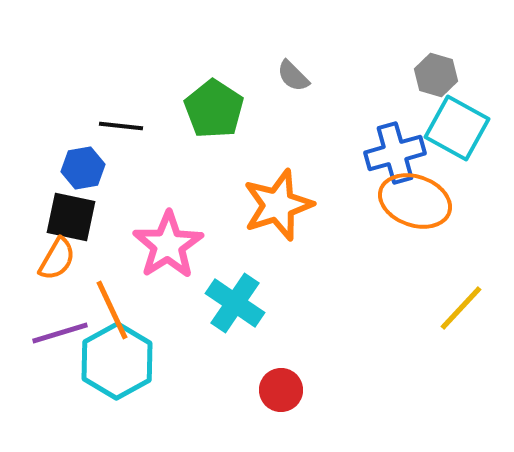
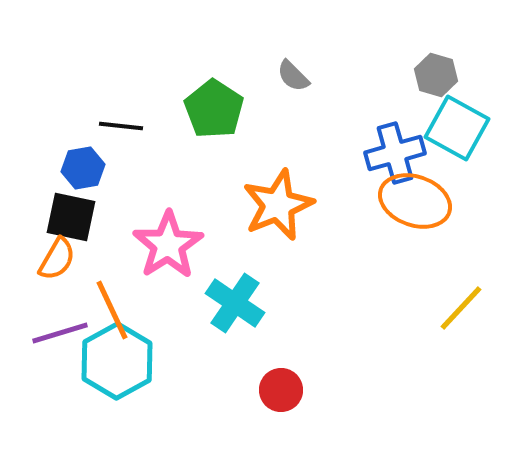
orange star: rotated 4 degrees counterclockwise
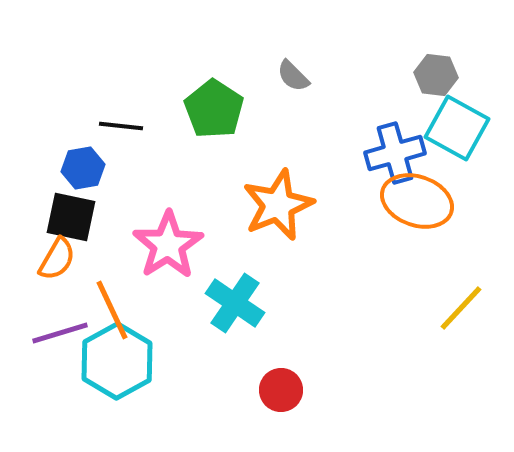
gray hexagon: rotated 9 degrees counterclockwise
orange ellipse: moved 2 px right
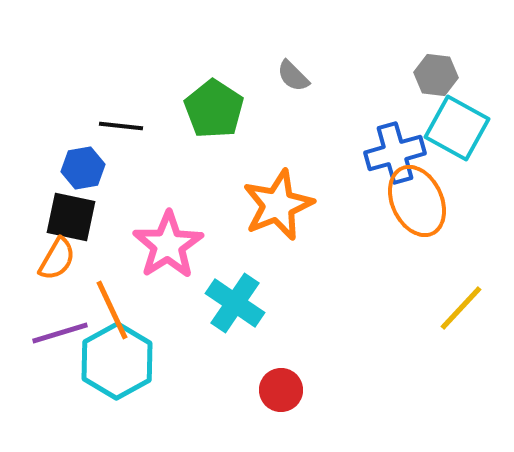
orange ellipse: rotated 46 degrees clockwise
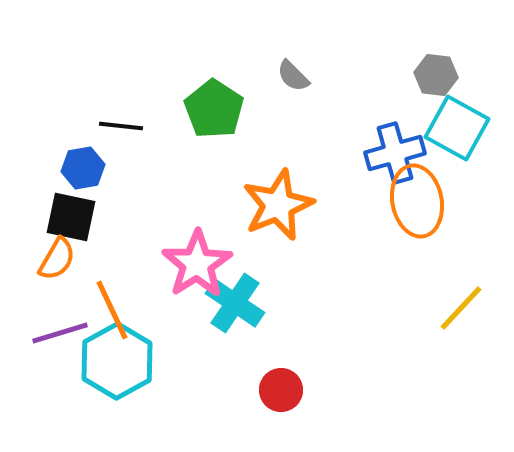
orange ellipse: rotated 14 degrees clockwise
pink star: moved 29 px right, 19 px down
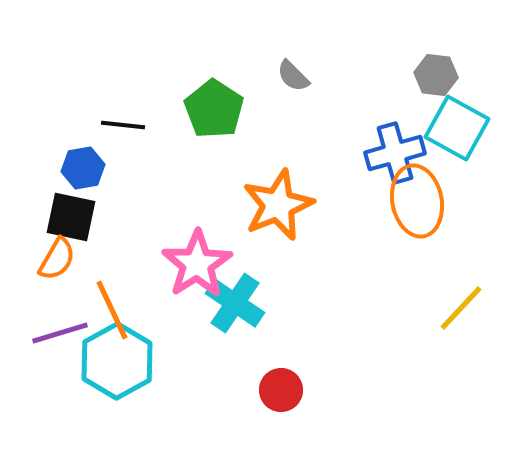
black line: moved 2 px right, 1 px up
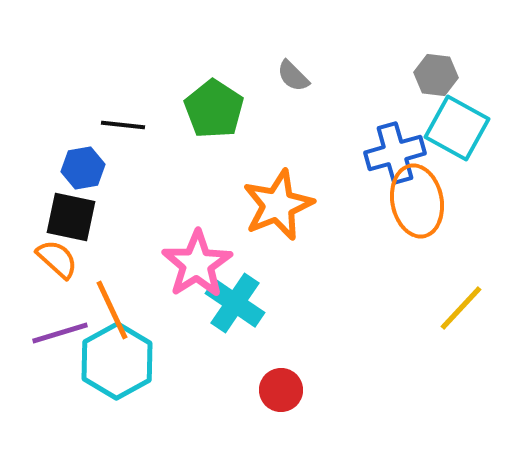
orange semicircle: rotated 78 degrees counterclockwise
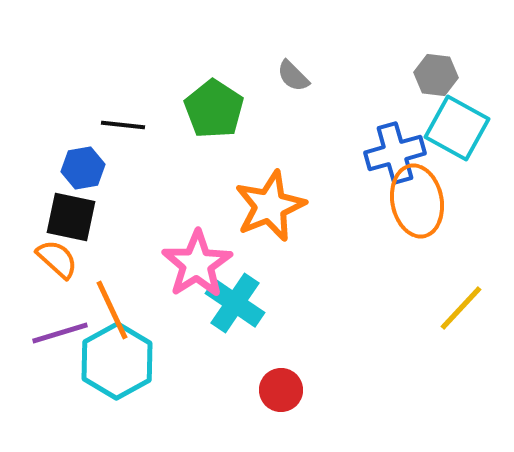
orange star: moved 8 px left, 1 px down
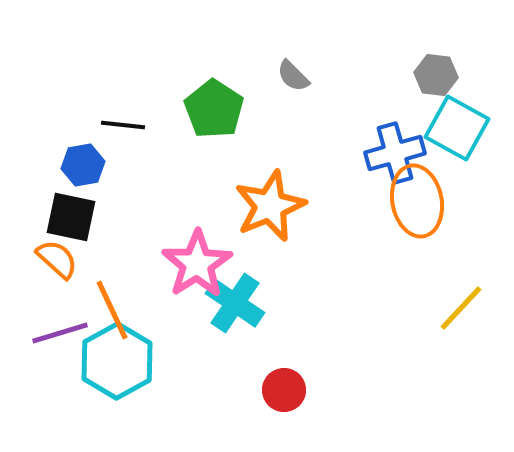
blue hexagon: moved 3 px up
red circle: moved 3 px right
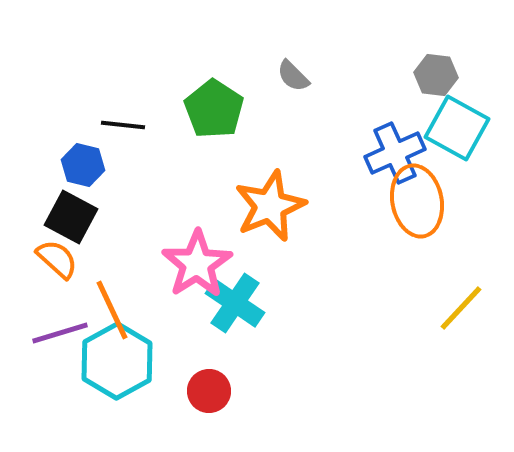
blue cross: rotated 8 degrees counterclockwise
blue hexagon: rotated 24 degrees clockwise
black square: rotated 16 degrees clockwise
red circle: moved 75 px left, 1 px down
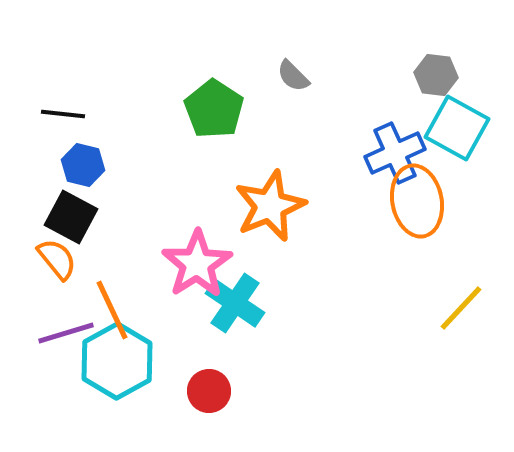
black line: moved 60 px left, 11 px up
orange semicircle: rotated 9 degrees clockwise
purple line: moved 6 px right
